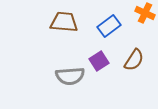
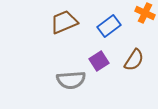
brown trapezoid: rotated 28 degrees counterclockwise
gray semicircle: moved 1 px right, 4 px down
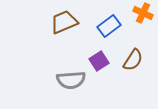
orange cross: moved 2 px left
brown semicircle: moved 1 px left
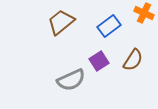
orange cross: moved 1 px right
brown trapezoid: moved 3 px left; rotated 16 degrees counterclockwise
gray semicircle: rotated 20 degrees counterclockwise
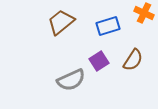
blue rectangle: moved 1 px left; rotated 20 degrees clockwise
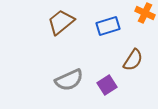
orange cross: moved 1 px right
purple square: moved 8 px right, 24 px down
gray semicircle: moved 2 px left
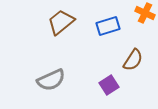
gray semicircle: moved 18 px left
purple square: moved 2 px right
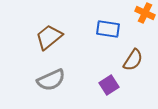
brown trapezoid: moved 12 px left, 15 px down
blue rectangle: moved 3 px down; rotated 25 degrees clockwise
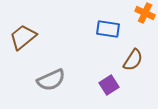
brown trapezoid: moved 26 px left
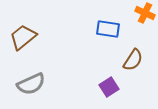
gray semicircle: moved 20 px left, 4 px down
purple square: moved 2 px down
